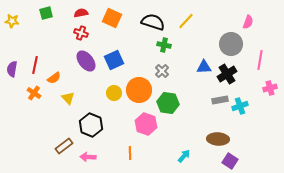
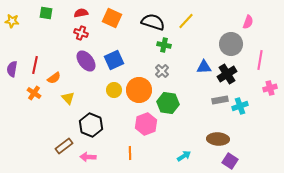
green square: rotated 24 degrees clockwise
yellow circle: moved 3 px up
pink hexagon: rotated 20 degrees clockwise
cyan arrow: rotated 16 degrees clockwise
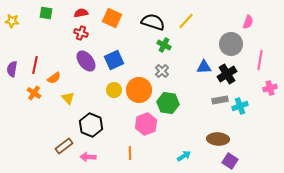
green cross: rotated 16 degrees clockwise
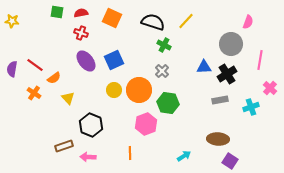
green square: moved 11 px right, 1 px up
red line: rotated 66 degrees counterclockwise
pink cross: rotated 32 degrees counterclockwise
cyan cross: moved 11 px right, 1 px down
brown rectangle: rotated 18 degrees clockwise
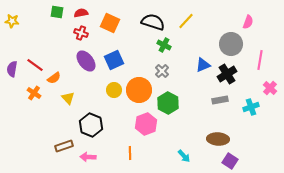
orange square: moved 2 px left, 5 px down
blue triangle: moved 1 px left, 2 px up; rotated 21 degrees counterclockwise
green hexagon: rotated 20 degrees clockwise
cyan arrow: rotated 80 degrees clockwise
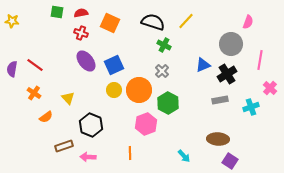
blue square: moved 5 px down
orange semicircle: moved 8 px left, 39 px down
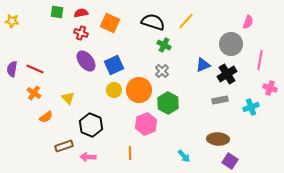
red line: moved 4 px down; rotated 12 degrees counterclockwise
pink cross: rotated 24 degrees counterclockwise
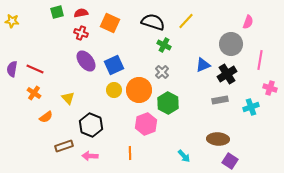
green square: rotated 24 degrees counterclockwise
gray cross: moved 1 px down
pink arrow: moved 2 px right, 1 px up
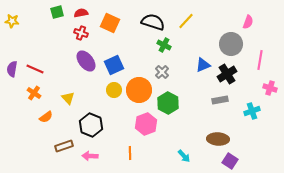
cyan cross: moved 1 px right, 4 px down
